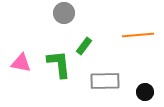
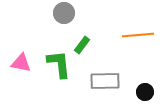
green rectangle: moved 2 px left, 1 px up
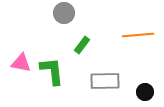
green L-shape: moved 7 px left, 7 px down
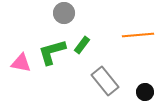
green L-shape: moved 19 px up; rotated 100 degrees counterclockwise
gray rectangle: rotated 52 degrees clockwise
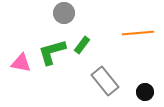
orange line: moved 2 px up
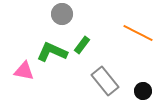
gray circle: moved 2 px left, 1 px down
orange line: rotated 32 degrees clockwise
green L-shape: rotated 40 degrees clockwise
pink triangle: moved 3 px right, 8 px down
black circle: moved 2 px left, 1 px up
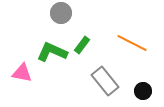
gray circle: moved 1 px left, 1 px up
orange line: moved 6 px left, 10 px down
pink triangle: moved 2 px left, 2 px down
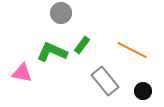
orange line: moved 7 px down
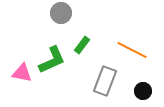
green L-shape: moved 8 px down; rotated 132 degrees clockwise
gray rectangle: rotated 60 degrees clockwise
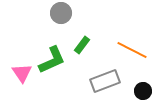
pink triangle: rotated 45 degrees clockwise
gray rectangle: rotated 48 degrees clockwise
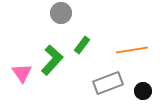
orange line: rotated 36 degrees counterclockwise
green L-shape: rotated 24 degrees counterclockwise
gray rectangle: moved 3 px right, 2 px down
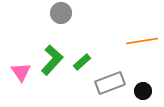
green rectangle: moved 17 px down; rotated 12 degrees clockwise
orange line: moved 10 px right, 9 px up
pink triangle: moved 1 px left, 1 px up
gray rectangle: moved 2 px right
